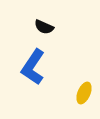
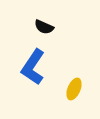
yellow ellipse: moved 10 px left, 4 px up
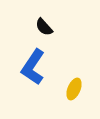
black semicircle: rotated 24 degrees clockwise
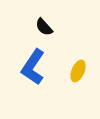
yellow ellipse: moved 4 px right, 18 px up
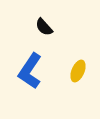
blue L-shape: moved 3 px left, 4 px down
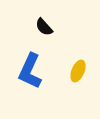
blue L-shape: rotated 9 degrees counterclockwise
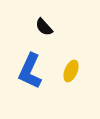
yellow ellipse: moved 7 px left
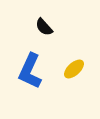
yellow ellipse: moved 3 px right, 2 px up; rotated 25 degrees clockwise
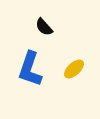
blue L-shape: moved 2 px up; rotated 6 degrees counterclockwise
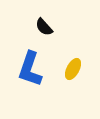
yellow ellipse: moved 1 px left; rotated 20 degrees counterclockwise
